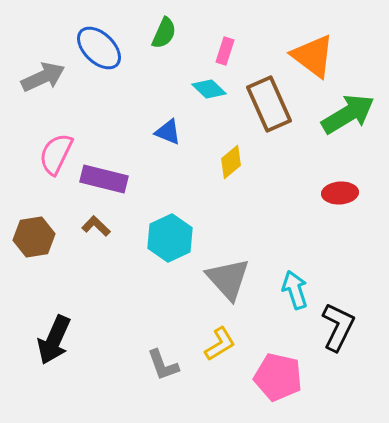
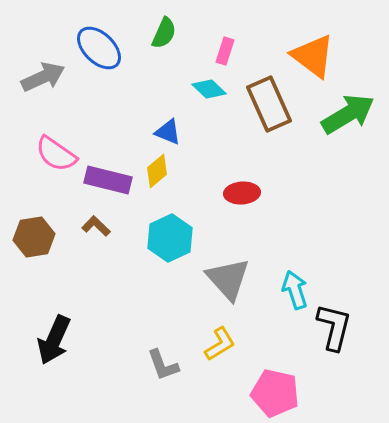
pink semicircle: rotated 81 degrees counterclockwise
yellow diamond: moved 74 px left, 9 px down
purple rectangle: moved 4 px right, 1 px down
red ellipse: moved 98 px left
black L-shape: moved 4 px left; rotated 12 degrees counterclockwise
pink pentagon: moved 3 px left, 16 px down
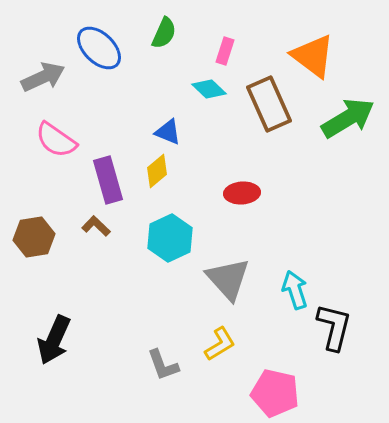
green arrow: moved 4 px down
pink semicircle: moved 14 px up
purple rectangle: rotated 60 degrees clockwise
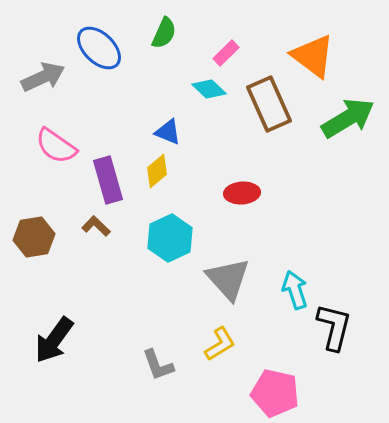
pink rectangle: moved 1 px right, 2 px down; rotated 28 degrees clockwise
pink semicircle: moved 6 px down
black arrow: rotated 12 degrees clockwise
gray L-shape: moved 5 px left
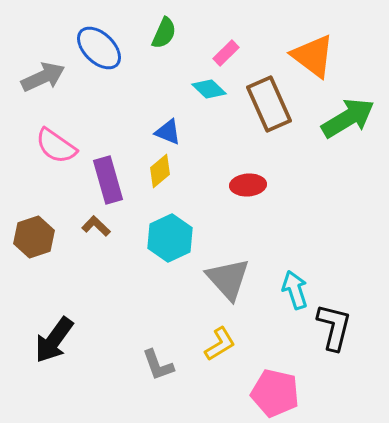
yellow diamond: moved 3 px right
red ellipse: moved 6 px right, 8 px up
brown hexagon: rotated 9 degrees counterclockwise
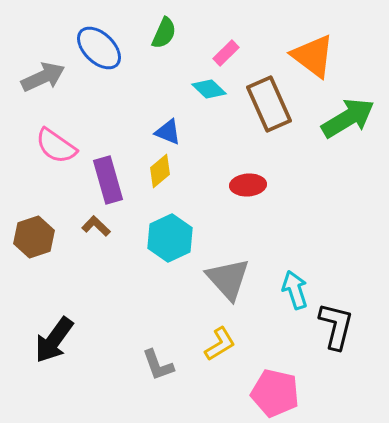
black L-shape: moved 2 px right, 1 px up
